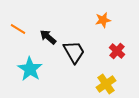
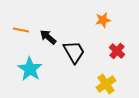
orange line: moved 3 px right, 1 px down; rotated 21 degrees counterclockwise
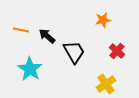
black arrow: moved 1 px left, 1 px up
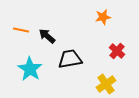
orange star: moved 3 px up
black trapezoid: moved 4 px left, 7 px down; rotated 70 degrees counterclockwise
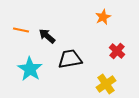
orange star: rotated 14 degrees counterclockwise
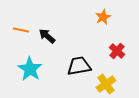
black trapezoid: moved 9 px right, 7 px down
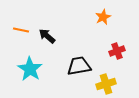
red cross: rotated 28 degrees clockwise
yellow cross: rotated 18 degrees clockwise
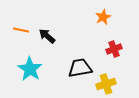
red cross: moved 3 px left, 2 px up
black trapezoid: moved 1 px right, 2 px down
